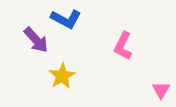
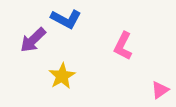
purple arrow: moved 3 px left; rotated 88 degrees clockwise
pink triangle: moved 1 px left; rotated 24 degrees clockwise
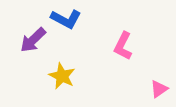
yellow star: rotated 16 degrees counterclockwise
pink triangle: moved 1 px left, 1 px up
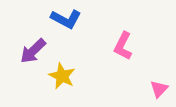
purple arrow: moved 11 px down
pink triangle: rotated 12 degrees counterclockwise
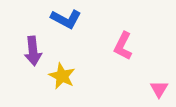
purple arrow: rotated 52 degrees counterclockwise
pink triangle: rotated 12 degrees counterclockwise
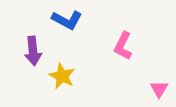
blue L-shape: moved 1 px right, 1 px down
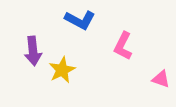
blue L-shape: moved 13 px right
yellow star: moved 6 px up; rotated 20 degrees clockwise
pink triangle: moved 2 px right, 10 px up; rotated 42 degrees counterclockwise
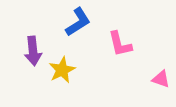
blue L-shape: moved 2 px left, 2 px down; rotated 60 degrees counterclockwise
pink L-shape: moved 3 px left, 2 px up; rotated 40 degrees counterclockwise
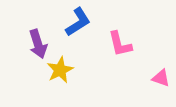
purple arrow: moved 5 px right, 7 px up; rotated 12 degrees counterclockwise
yellow star: moved 2 px left
pink triangle: moved 1 px up
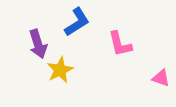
blue L-shape: moved 1 px left
